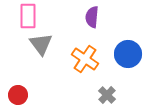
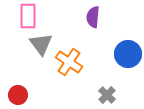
purple semicircle: moved 1 px right
orange cross: moved 16 px left, 3 px down
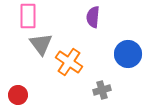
gray cross: moved 5 px left, 5 px up; rotated 30 degrees clockwise
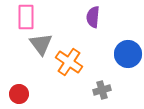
pink rectangle: moved 2 px left, 1 px down
red circle: moved 1 px right, 1 px up
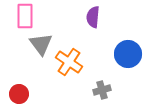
pink rectangle: moved 1 px left, 1 px up
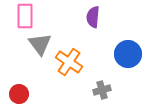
gray triangle: moved 1 px left
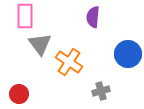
gray cross: moved 1 px left, 1 px down
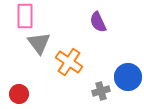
purple semicircle: moved 5 px right, 5 px down; rotated 30 degrees counterclockwise
gray triangle: moved 1 px left, 1 px up
blue circle: moved 23 px down
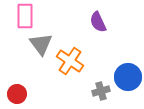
gray triangle: moved 2 px right, 1 px down
orange cross: moved 1 px right, 1 px up
red circle: moved 2 px left
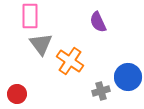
pink rectangle: moved 5 px right
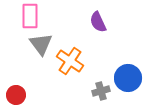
blue circle: moved 1 px down
red circle: moved 1 px left, 1 px down
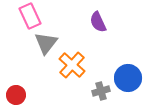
pink rectangle: rotated 25 degrees counterclockwise
gray triangle: moved 5 px right, 1 px up; rotated 15 degrees clockwise
orange cross: moved 2 px right, 4 px down; rotated 8 degrees clockwise
